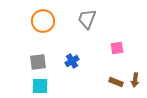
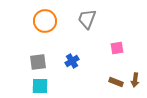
orange circle: moved 2 px right
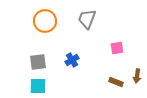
blue cross: moved 1 px up
brown arrow: moved 2 px right, 4 px up
cyan square: moved 2 px left
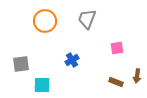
gray square: moved 17 px left, 2 px down
cyan square: moved 4 px right, 1 px up
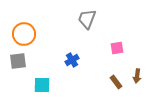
orange circle: moved 21 px left, 13 px down
gray square: moved 3 px left, 3 px up
brown rectangle: rotated 32 degrees clockwise
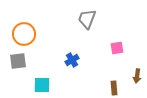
brown rectangle: moved 2 px left, 6 px down; rotated 32 degrees clockwise
